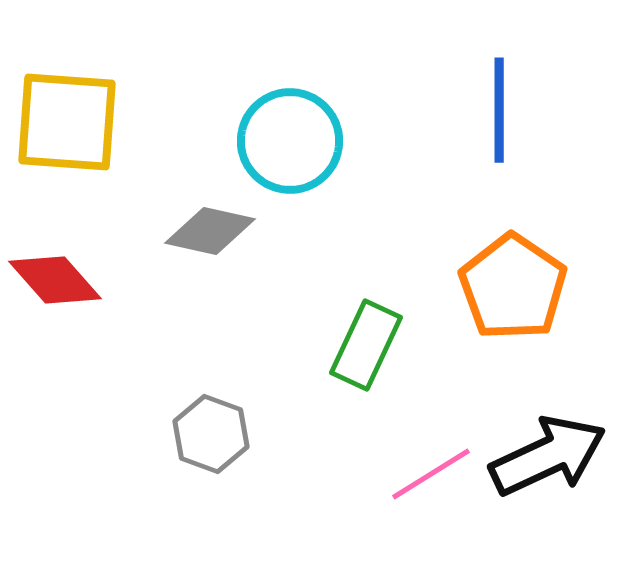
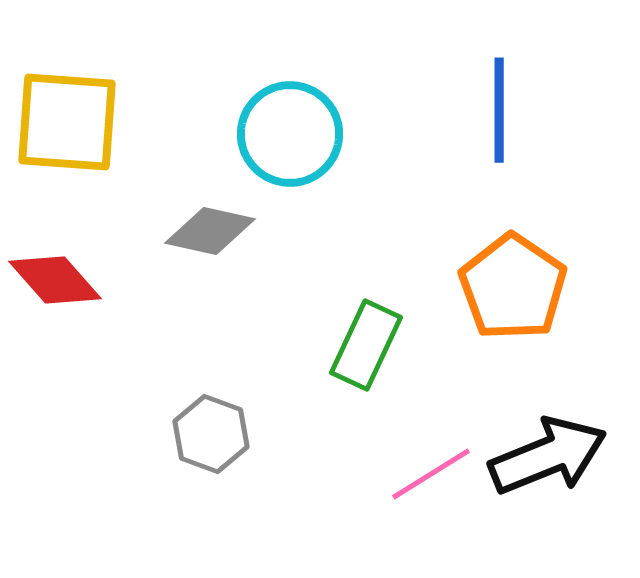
cyan circle: moved 7 px up
black arrow: rotated 3 degrees clockwise
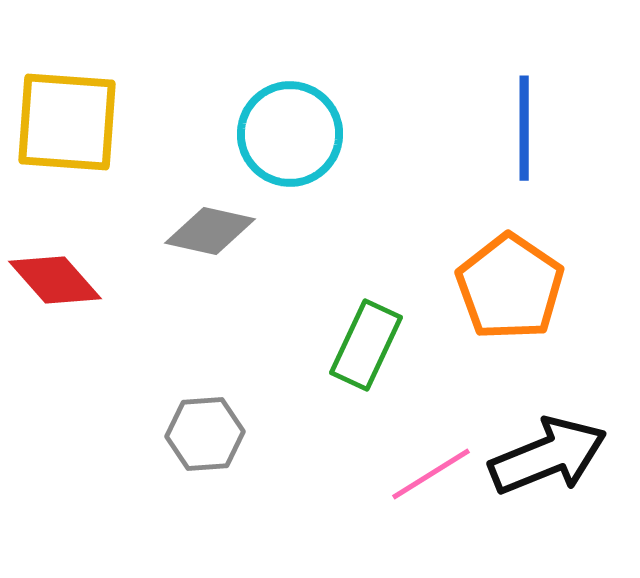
blue line: moved 25 px right, 18 px down
orange pentagon: moved 3 px left
gray hexagon: moved 6 px left; rotated 24 degrees counterclockwise
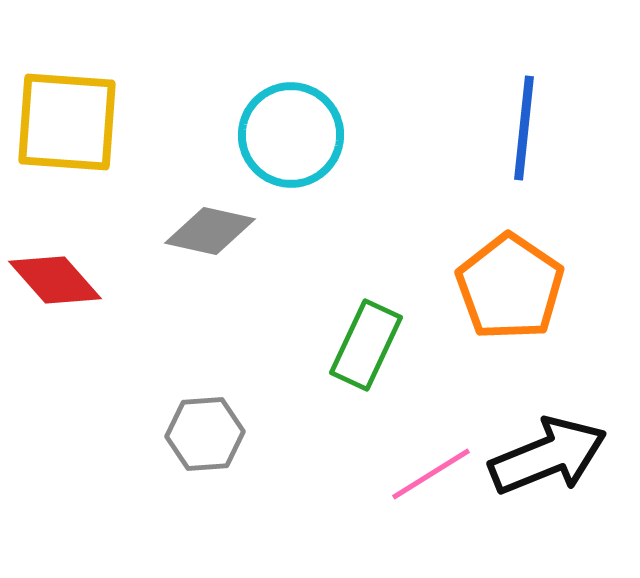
blue line: rotated 6 degrees clockwise
cyan circle: moved 1 px right, 1 px down
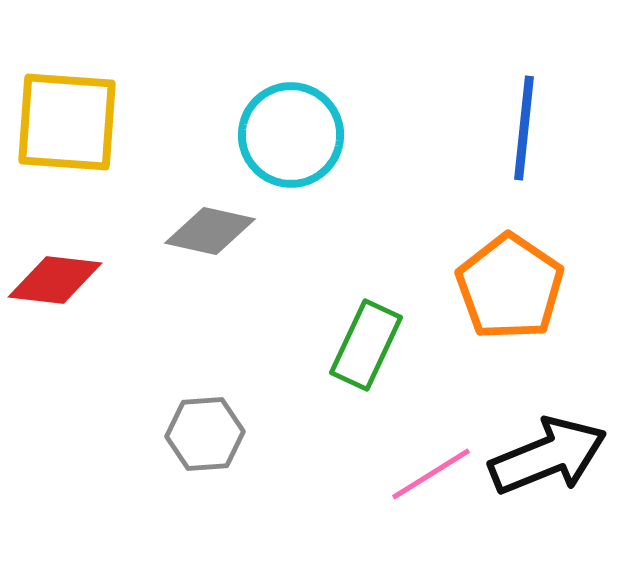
red diamond: rotated 42 degrees counterclockwise
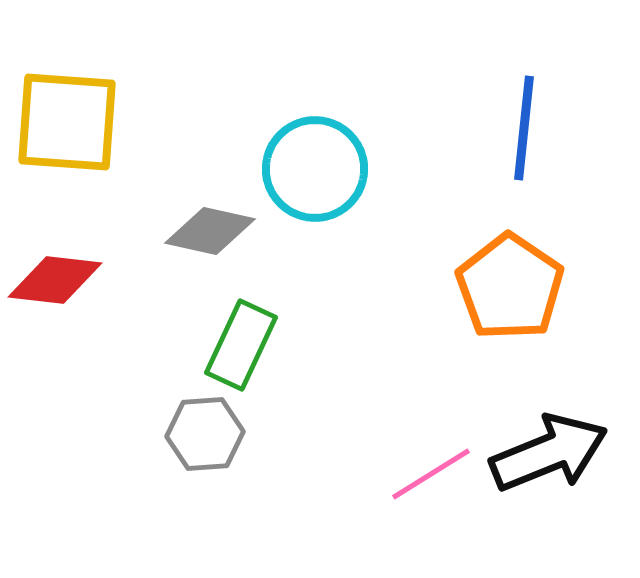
cyan circle: moved 24 px right, 34 px down
green rectangle: moved 125 px left
black arrow: moved 1 px right, 3 px up
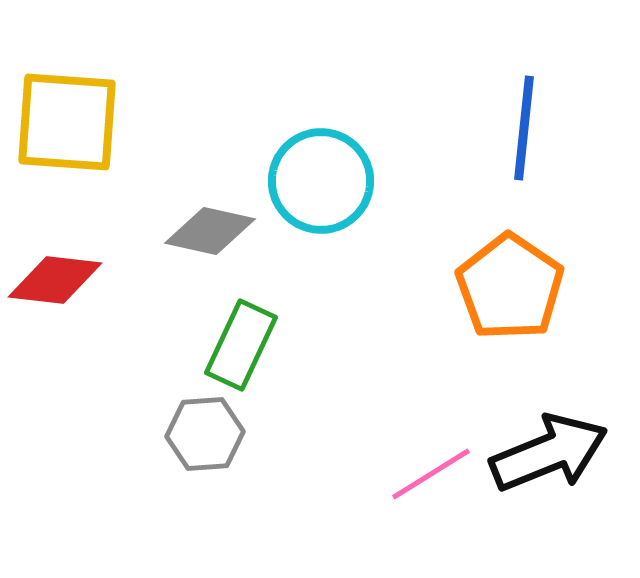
cyan circle: moved 6 px right, 12 px down
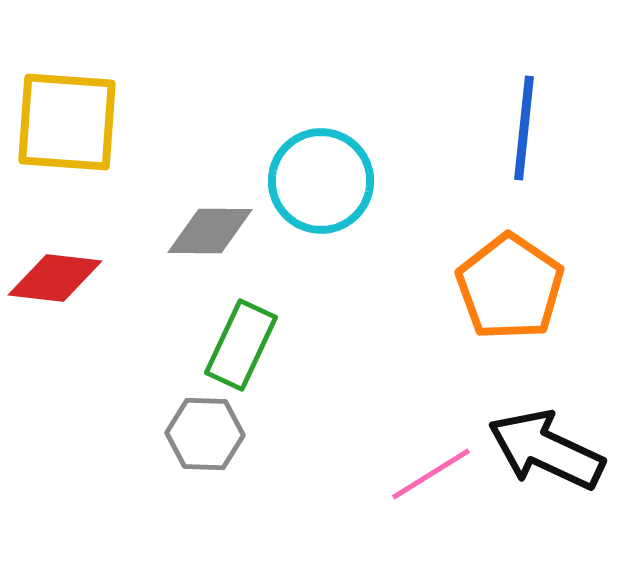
gray diamond: rotated 12 degrees counterclockwise
red diamond: moved 2 px up
gray hexagon: rotated 6 degrees clockwise
black arrow: moved 3 px left, 3 px up; rotated 133 degrees counterclockwise
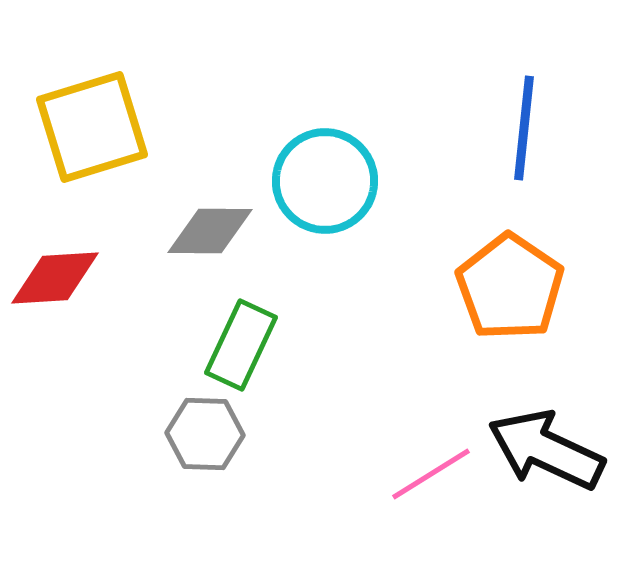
yellow square: moved 25 px right, 5 px down; rotated 21 degrees counterclockwise
cyan circle: moved 4 px right
red diamond: rotated 10 degrees counterclockwise
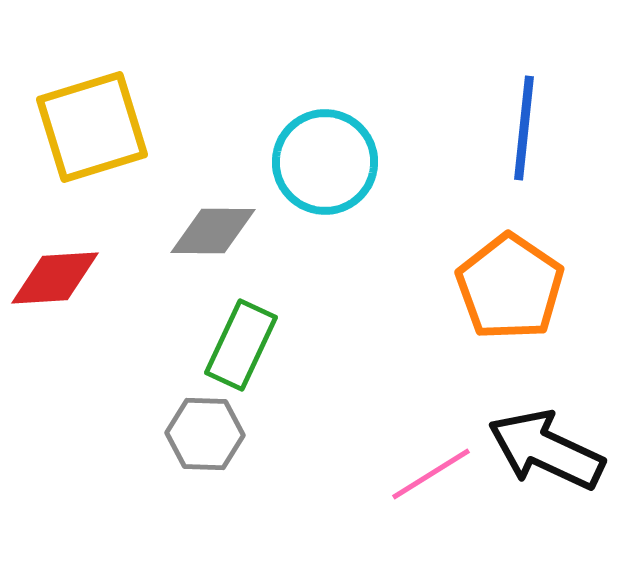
cyan circle: moved 19 px up
gray diamond: moved 3 px right
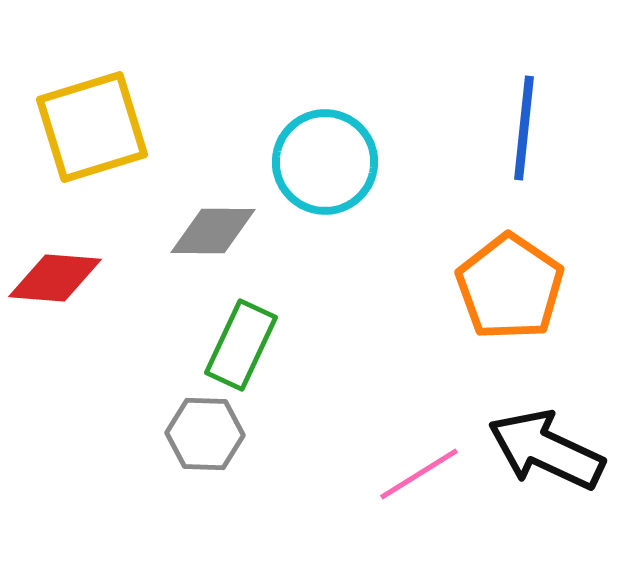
red diamond: rotated 8 degrees clockwise
pink line: moved 12 px left
